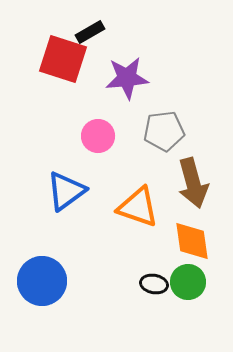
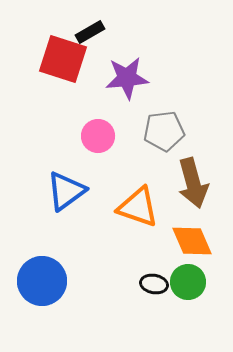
orange diamond: rotated 15 degrees counterclockwise
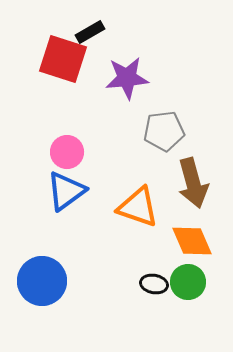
pink circle: moved 31 px left, 16 px down
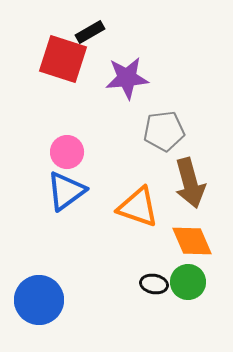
brown arrow: moved 3 px left
blue circle: moved 3 px left, 19 px down
